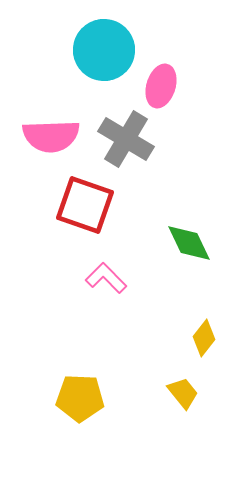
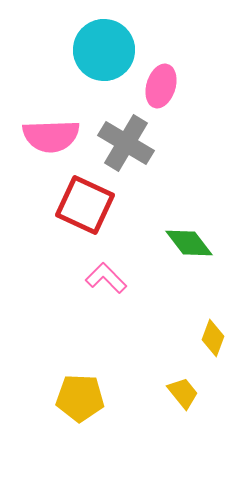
gray cross: moved 4 px down
red square: rotated 6 degrees clockwise
green diamond: rotated 12 degrees counterclockwise
yellow diamond: moved 9 px right; rotated 18 degrees counterclockwise
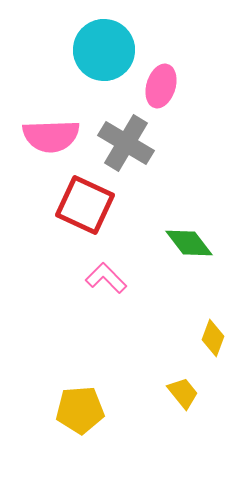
yellow pentagon: moved 12 px down; rotated 6 degrees counterclockwise
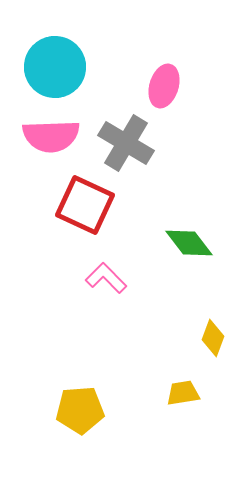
cyan circle: moved 49 px left, 17 px down
pink ellipse: moved 3 px right
yellow trapezoid: rotated 60 degrees counterclockwise
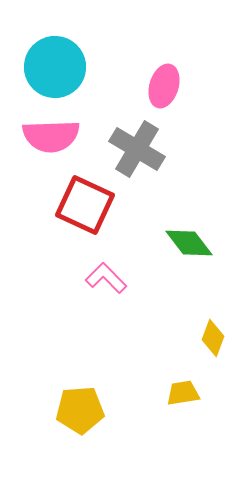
gray cross: moved 11 px right, 6 px down
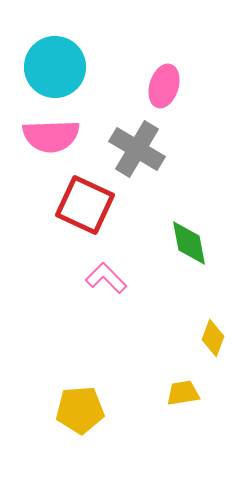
green diamond: rotated 27 degrees clockwise
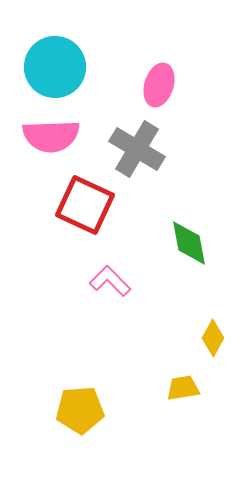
pink ellipse: moved 5 px left, 1 px up
pink L-shape: moved 4 px right, 3 px down
yellow diamond: rotated 9 degrees clockwise
yellow trapezoid: moved 5 px up
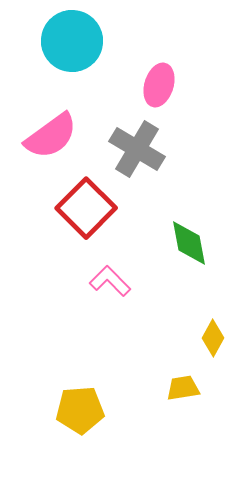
cyan circle: moved 17 px right, 26 px up
pink semicircle: rotated 34 degrees counterclockwise
red square: moved 1 px right, 3 px down; rotated 20 degrees clockwise
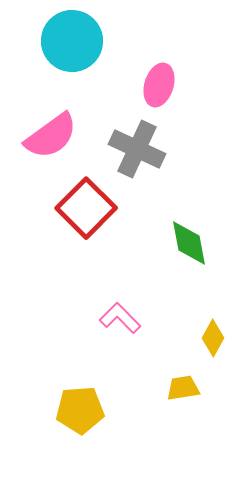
gray cross: rotated 6 degrees counterclockwise
pink L-shape: moved 10 px right, 37 px down
